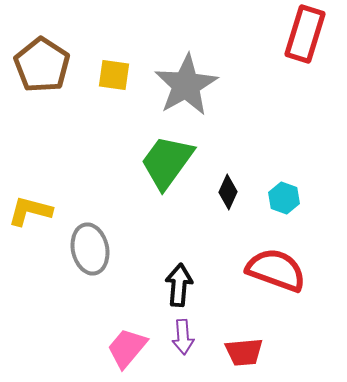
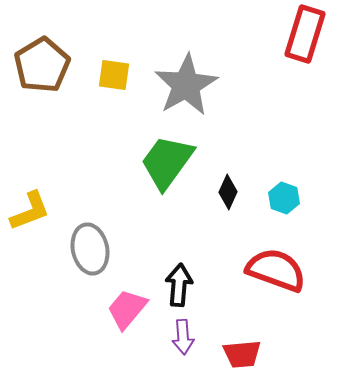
brown pentagon: rotated 8 degrees clockwise
yellow L-shape: rotated 144 degrees clockwise
pink trapezoid: moved 39 px up
red trapezoid: moved 2 px left, 2 px down
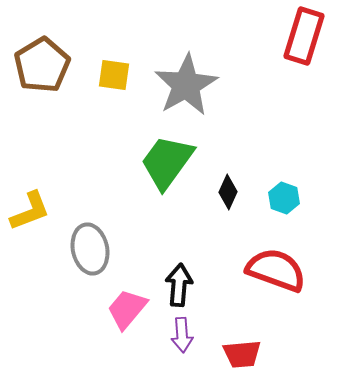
red rectangle: moved 1 px left, 2 px down
purple arrow: moved 1 px left, 2 px up
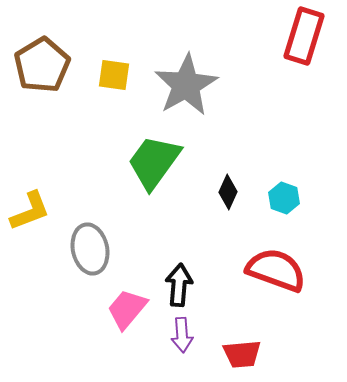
green trapezoid: moved 13 px left
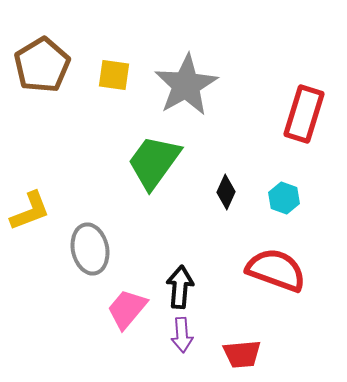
red rectangle: moved 78 px down
black diamond: moved 2 px left
black arrow: moved 1 px right, 2 px down
